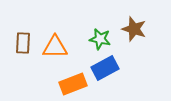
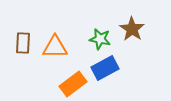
brown star: moved 2 px left; rotated 15 degrees clockwise
orange rectangle: rotated 16 degrees counterclockwise
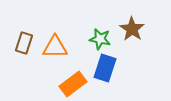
brown rectangle: moved 1 px right; rotated 15 degrees clockwise
blue rectangle: rotated 44 degrees counterclockwise
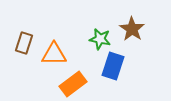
orange triangle: moved 1 px left, 7 px down
blue rectangle: moved 8 px right, 2 px up
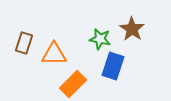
orange rectangle: rotated 8 degrees counterclockwise
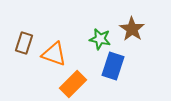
orange triangle: rotated 20 degrees clockwise
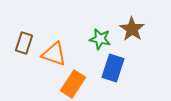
blue rectangle: moved 2 px down
orange rectangle: rotated 12 degrees counterclockwise
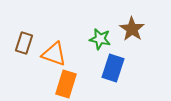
orange rectangle: moved 7 px left; rotated 16 degrees counterclockwise
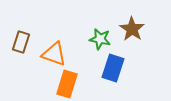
brown rectangle: moved 3 px left, 1 px up
orange rectangle: moved 1 px right
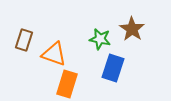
brown rectangle: moved 3 px right, 2 px up
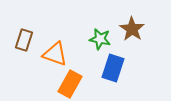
orange triangle: moved 1 px right
orange rectangle: moved 3 px right; rotated 12 degrees clockwise
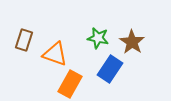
brown star: moved 13 px down
green star: moved 2 px left, 1 px up
blue rectangle: moved 3 px left, 1 px down; rotated 16 degrees clockwise
